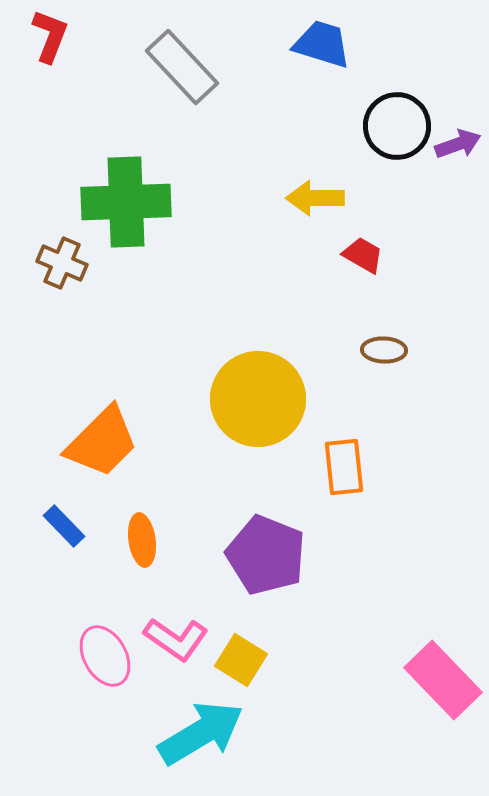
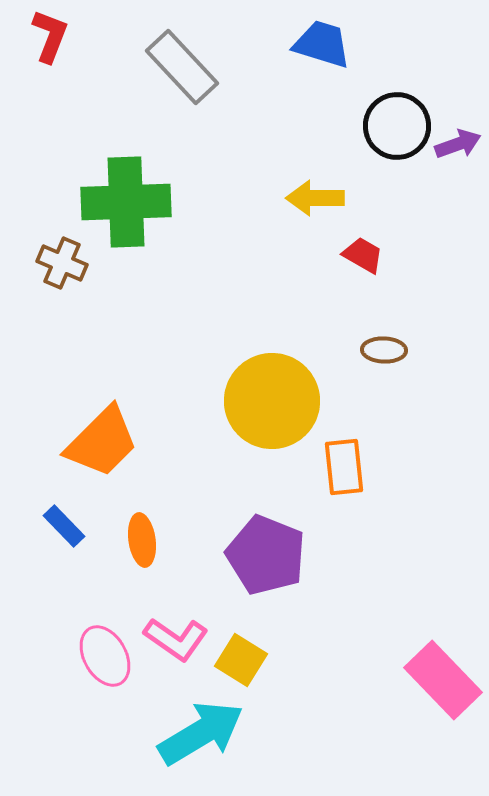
yellow circle: moved 14 px right, 2 px down
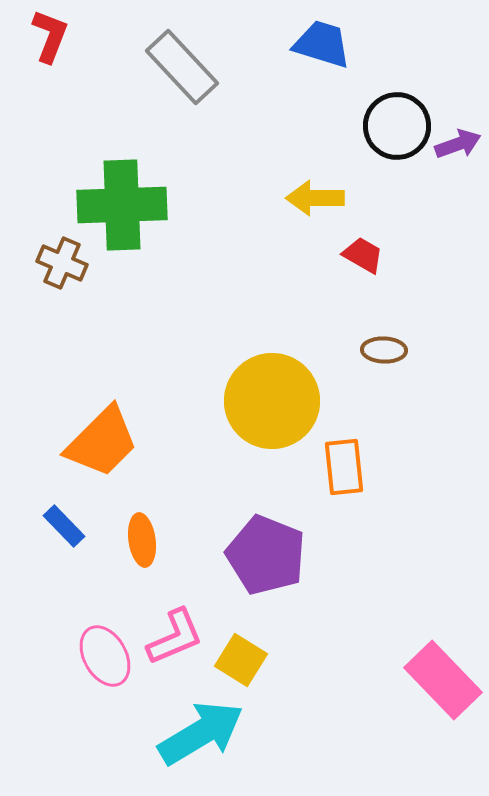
green cross: moved 4 px left, 3 px down
pink L-shape: moved 1 px left, 2 px up; rotated 58 degrees counterclockwise
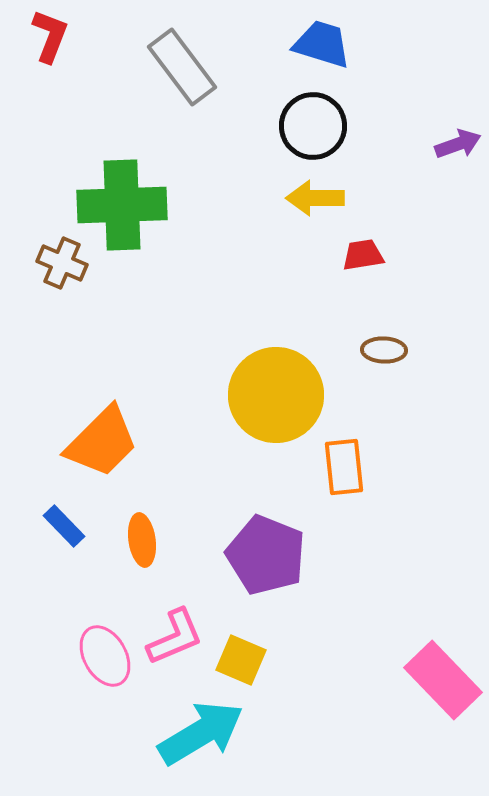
gray rectangle: rotated 6 degrees clockwise
black circle: moved 84 px left
red trapezoid: rotated 39 degrees counterclockwise
yellow circle: moved 4 px right, 6 px up
yellow square: rotated 9 degrees counterclockwise
